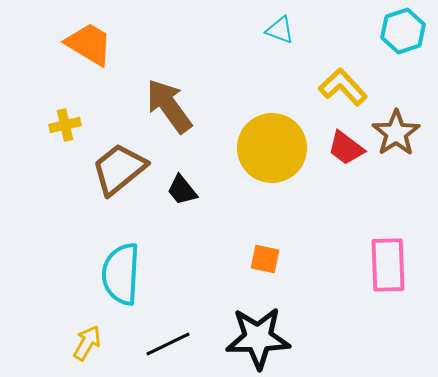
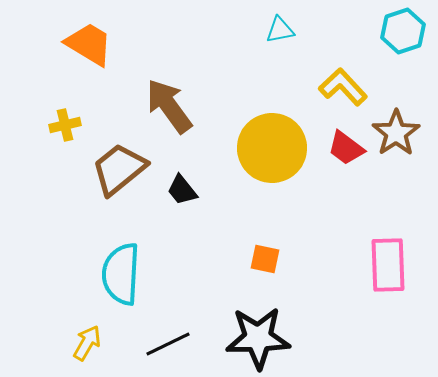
cyan triangle: rotated 32 degrees counterclockwise
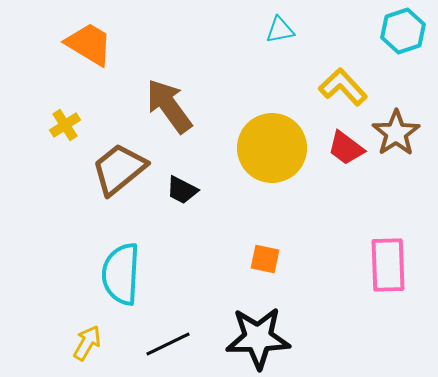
yellow cross: rotated 20 degrees counterclockwise
black trapezoid: rotated 24 degrees counterclockwise
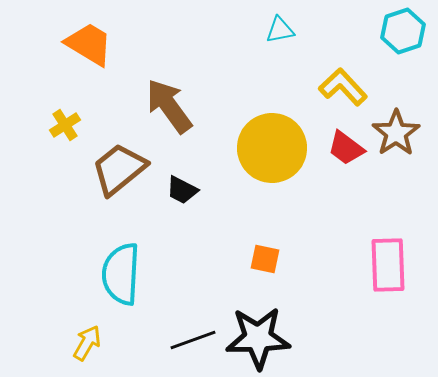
black line: moved 25 px right, 4 px up; rotated 6 degrees clockwise
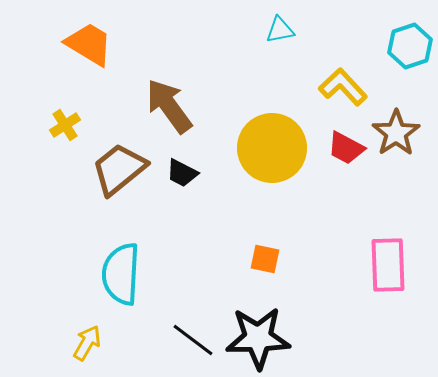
cyan hexagon: moved 7 px right, 15 px down
red trapezoid: rotated 9 degrees counterclockwise
black trapezoid: moved 17 px up
black line: rotated 57 degrees clockwise
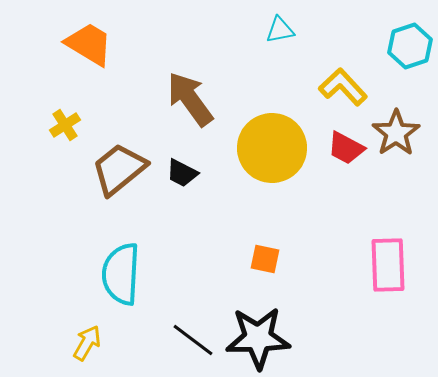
brown arrow: moved 21 px right, 7 px up
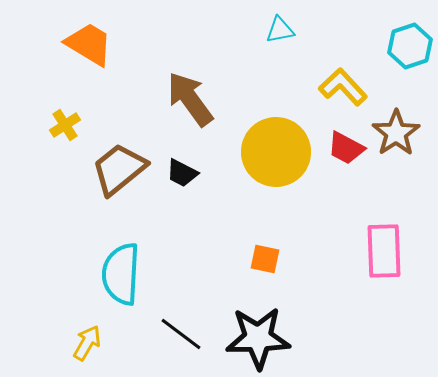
yellow circle: moved 4 px right, 4 px down
pink rectangle: moved 4 px left, 14 px up
black line: moved 12 px left, 6 px up
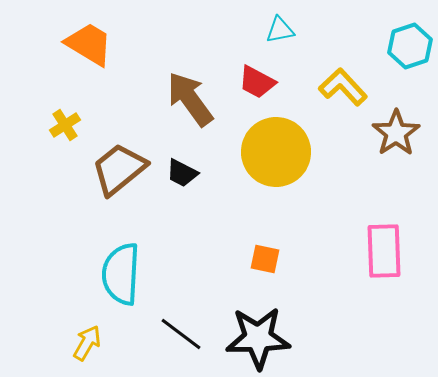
red trapezoid: moved 89 px left, 66 px up
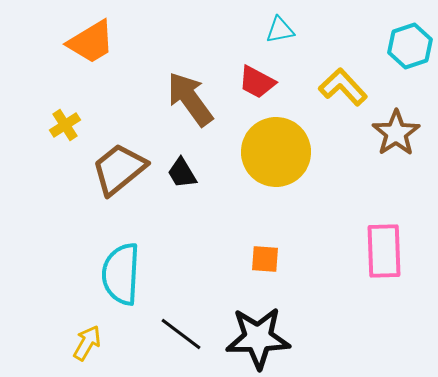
orange trapezoid: moved 2 px right, 2 px up; rotated 118 degrees clockwise
black trapezoid: rotated 32 degrees clockwise
orange square: rotated 8 degrees counterclockwise
